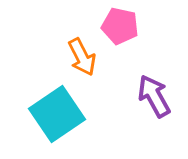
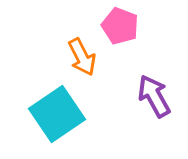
pink pentagon: rotated 9 degrees clockwise
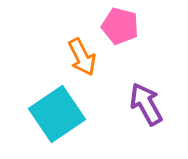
pink pentagon: rotated 6 degrees counterclockwise
purple arrow: moved 8 px left, 8 px down
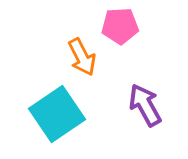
pink pentagon: rotated 18 degrees counterclockwise
purple arrow: moved 1 px left, 1 px down
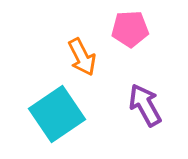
pink pentagon: moved 10 px right, 3 px down
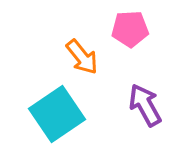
orange arrow: rotated 12 degrees counterclockwise
